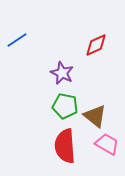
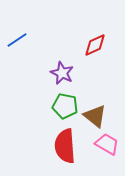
red diamond: moved 1 px left
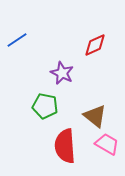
green pentagon: moved 20 px left
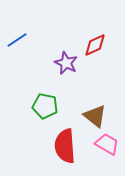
purple star: moved 4 px right, 10 px up
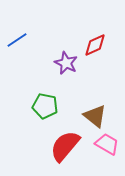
red semicircle: rotated 44 degrees clockwise
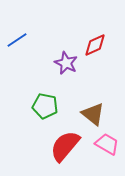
brown triangle: moved 2 px left, 2 px up
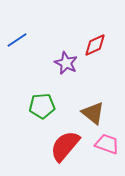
green pentagon: moved 3 px left; rotated 15 degrees counterclockwise
brown triangle: moved 1 px up
pink trapezoid: rotated 10 degrees counterclockwise
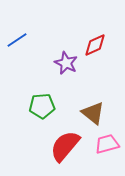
pink trapezoid: rotated 35 degrees counterclockwise
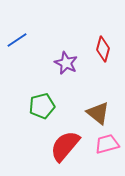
red diamond: moved 8 px right, 4 px down; rotated 50 degrees counterclockwise
green pentagon: rotated 10 degrees counterclockwise
brown triangle: moved 5 px right
